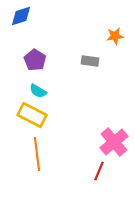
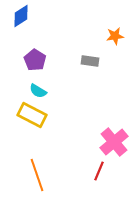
blue diamond: rotated 15 degrees counterclockwise
orange line: moved 21 px down; rotated 12 degrees counterclockwise
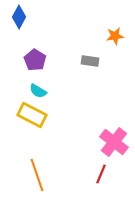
blue diamond: moved 2 px left, 1 px down; rotated 30 degrees counterclockwise
pink cross: rotated 12 degrees counterclockwise
red line: moved 2 px right, 3 px down
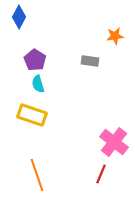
cyan semicircle: moved 7 px up; rotated 42 degrees clockwise
yellow rectangle: rotated 8 degrees counterclockwise
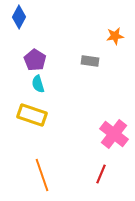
pink cross: moved 8 px up
orange line: moved 5 px right
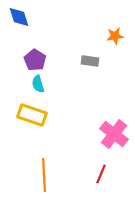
blue diamond: rotated 45 degrees counterclockwise
orange line: moved 2 px right; rotated 16 degrees clockwise
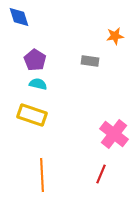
cyan semicircle: rotated 120 degrees clockwise
orange line: moved 2 px left
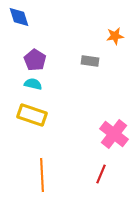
cyan semicircle: moved 5 px left
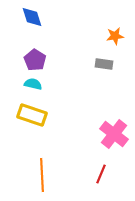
blue diamond: moved 13 px right
gray rectangle: moved 14 px right, 3 px down
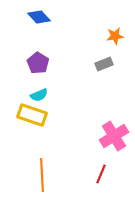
blue diamond: moved 7 px right; rotated 25 degrees counterclockwise
purple pentagon: moved 3 px right, 3 px down
gray rectangle: rotated 30 degrees counterclockwise
cyan semicircle: moved 6 px right, 11 px down; rotated 144 degrees clockwise
pink cross: moved 2 px down; rotated 20 degrees clockwise
